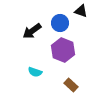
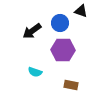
purple hexagon: rotated 20 degrees counterclockwise
brown rectangle: rotated 32 degrees counterclockwise
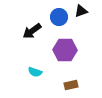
black triangle: rotated 40 degrees counterclockwise
blue circle: moved 1 px left, 6 px up
purple hexagon: moved 2 px right
brown rectangle: rotated 24 degrees counterclockwise
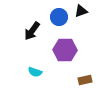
black arrow: rotated 18 degrees counterclockwise
brown rectangle: moved 14 px right, 5 px up
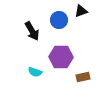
blue circle: moved 3 px down
black arrow: rotated 66 degrees counterclockwise
purple hexagon: moved 4 px left, 7 px down
brown rectangle: moved 2 px left, 3 px up
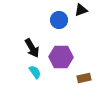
black triangle: moved 1 px up
black arrow: moved 17 px down
cyan semicircle: rotated 144 degrees counterclockwise
brown rectangle: moved 1 px right, 1 px down
